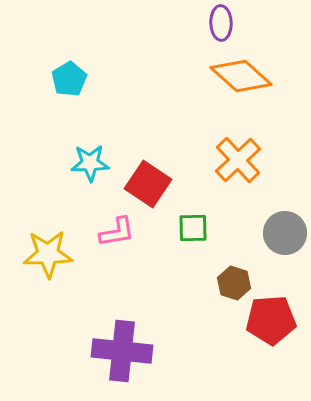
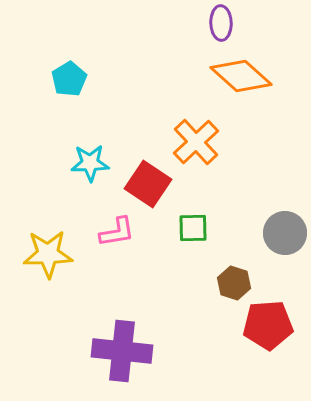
orange cross: moved 42 px left, 18 px up
red pentagon: moved 3 px left, 5 px down
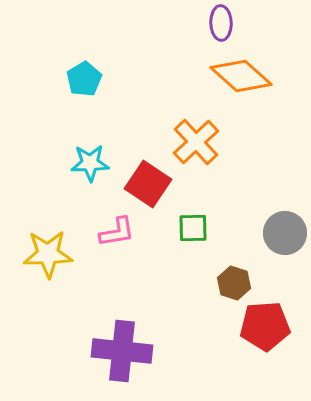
cyan pentagon: moved 15 px right
red pentagon: moved 3 px left, 1 px down
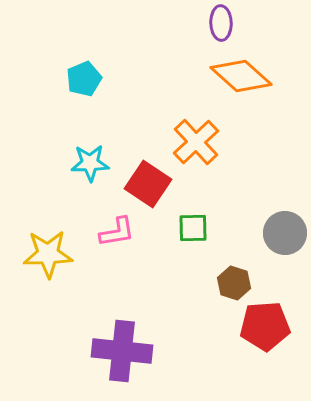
cyan pentagon: rotated 8 degrees clockwise
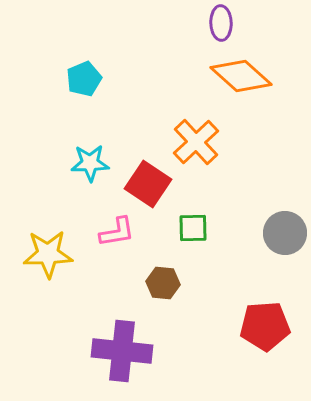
brown hexagon: moved 71 px left; rotated 12 degrees counterclockwise
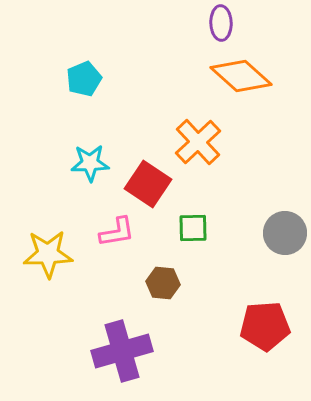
orange cross: moved 2 px right
purple cross: rotated 22 degrees counterclockwise
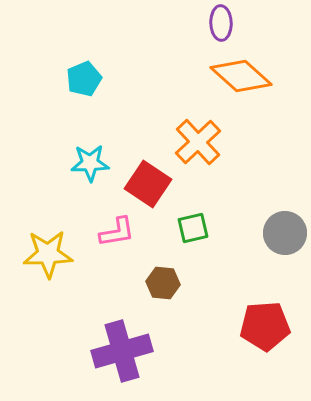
green square: rotated 12 degrees counterclockwise
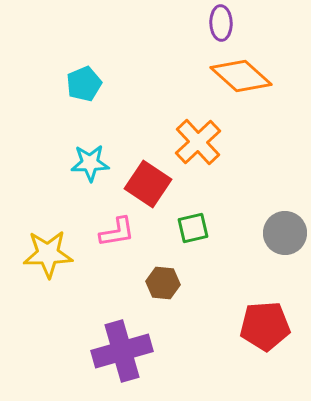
cyan pentagon: moved 5 px down
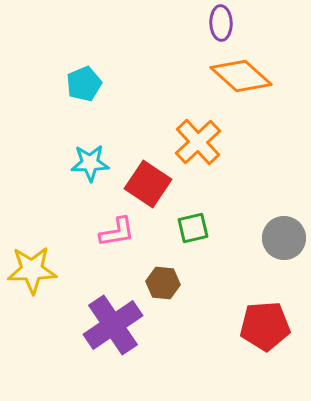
gray circle: moved 1 px left, 5 px down
yellow star: moved 16 px left, 16 px down
purple cross: moved 9 px left, 26 px up; rotated 18 degrees counterclockwise
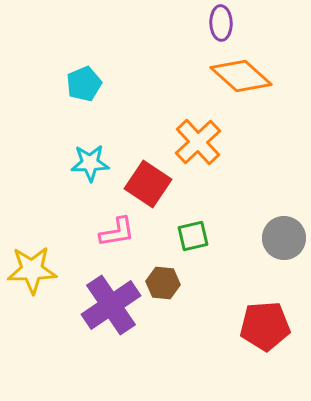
green square: moved 8 px down
purple cross: moved 2 px left, 20 px up
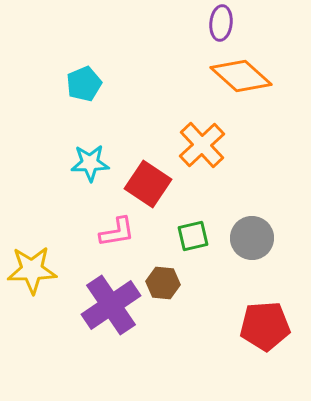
purple ellipse: rotated 8 degrees clockwise
orange cross: moved 4 px right, 3 px down
gray circle: moved 32 px left
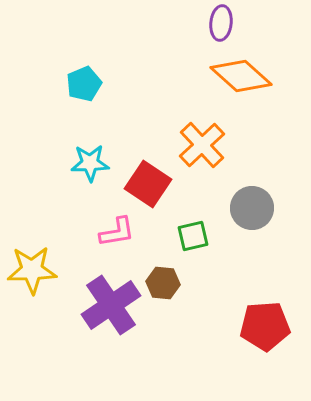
gray circle: moved 30 px up
